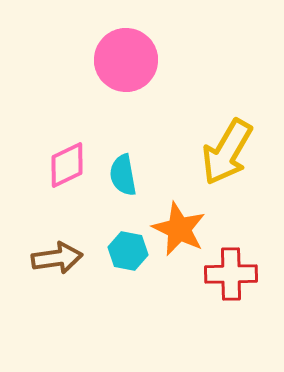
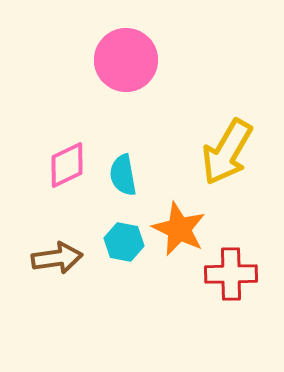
cyan hexagon: moved 4 px left, 9 px up
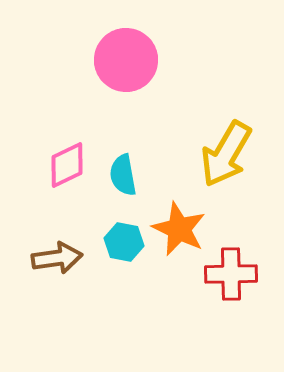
yellow arrow: moved 1 px left, 2 px down
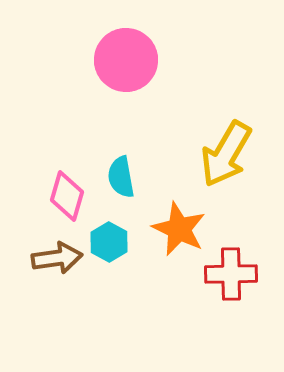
pink diamond: moved 31 px down; rotated 48 degrees counterclockwise
cyan semicircle: moved 2 px left, 2 px down
cyan hexagon: moved 15 px left; rotated 18 degrees clockwise
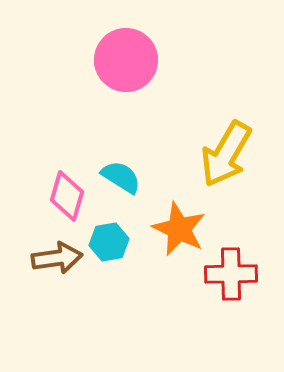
cyan semicircle: rotated 132 degrees clockwise
cyan hexagon: rotated 21 degrees clockwise
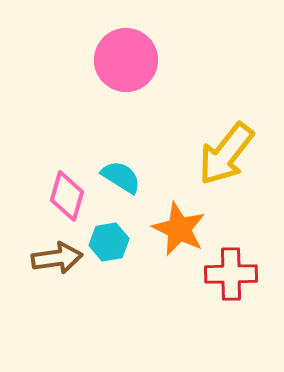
yellow arrow: rotated 8 degrees clockwise
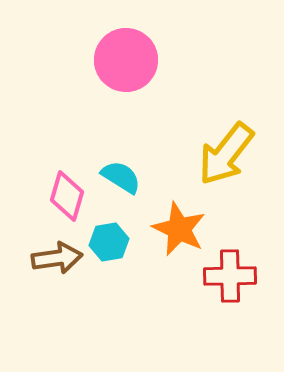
red cross: moved 1 px left, 2 px down
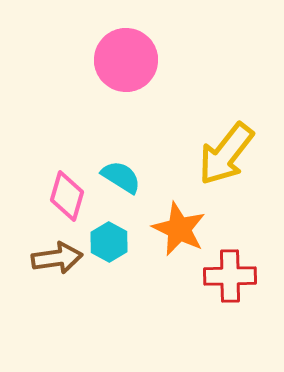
cyan hexagon: rotated 21 degrees counterclockwise
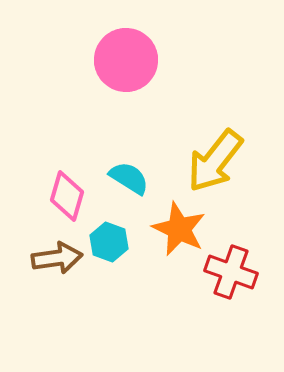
yellow arrow: moved 11 px left, 7 px down
cyan semicircle: moved 8 px right, 1 px down
cyan hexagon: rotated 9 degrees counterclockwise
red cross: moved 1 px right, 4 px up; rotated 21 degrees clockwise
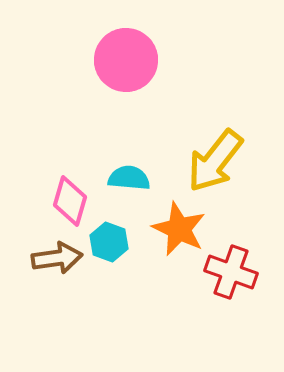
cyan semicircle: rotated 27 degrees counterclockwise
pink diamond: moved 3 px right, 5 px down
